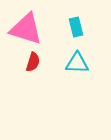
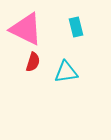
pink triangle: rotated 9 degrees clockwise
cyan triangle: moved 11 px left, 9 px down; rotated 10 degrees counterclockwise
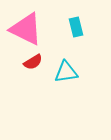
red semicircle: rotated 42 degrees clockwise
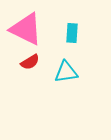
cyan rectangle: moved 4 px left, 6 px down; rotated 18 degrees clockwise
red semicircle: moved 3 px left
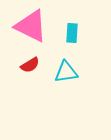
pink triangle: moved 5 px right, 3 px up
red semicircle: moved 3 px down
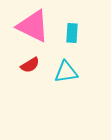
pink triangle: moved 2 px right
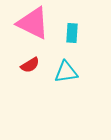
pink triangle: moved 3 px up
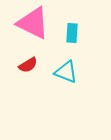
red semicircle: moved 2 px left
cyan triangle: rotated 30 degrees clockwise
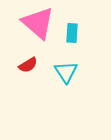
pink triangle: moved 5 px right; rotated 15 degrees clockwise
cyan triangle: rotated 35 degrees clockwise
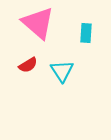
cyan rectangle: moved 14 px right
cyan triangle: moved 4 px left, 1 px up
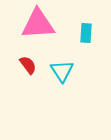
pink triangle: moved 1 px down; rotated 45 degrees counterclockwise
red semicircle: rotated 96 degrees counterclockwise
